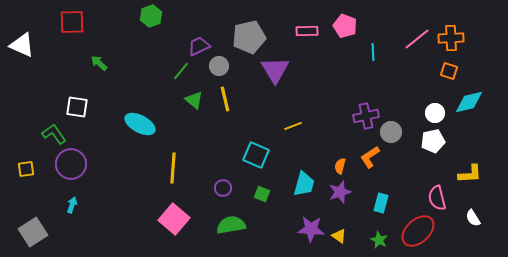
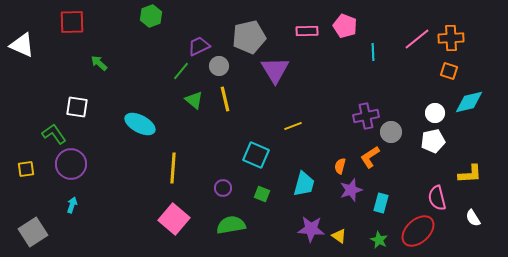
purple star at (340, 192): moved 11 px right, 2 px up
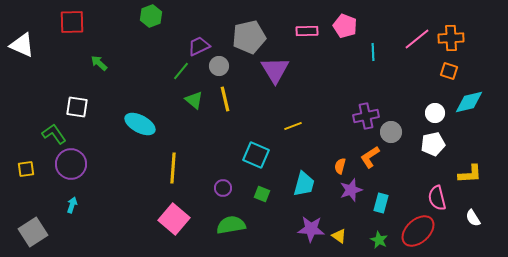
white pentagon at (433, 141): moved 3 px down
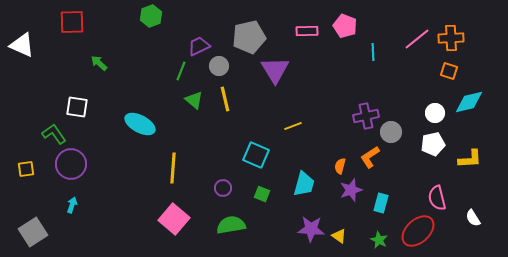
green line at (181, 71): rotated 18 degrees counterclockwise
yellow L-shape at (470, 174): moved 15 px up
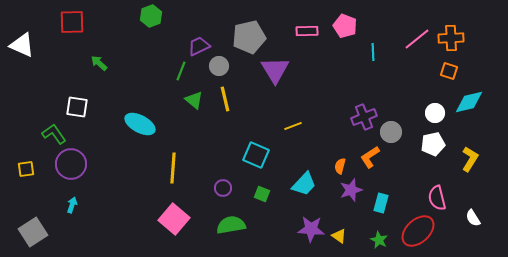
purple cross at (366, 116): moved 2 px left, 1 px down; rotated 10 degrees counterclockwise
yellow L-shape at (470, 159): rotated 55 degrees counterclockwise
cyan trapezoid at (304, 184): rotated 28 degrees clockwise
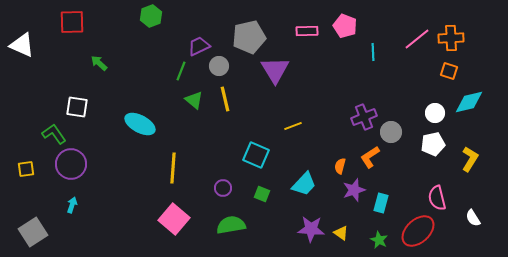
purple star at (351, 190): moved 3 px right
yellow triangle at (339, 236): moved 2 px right, 3 px up
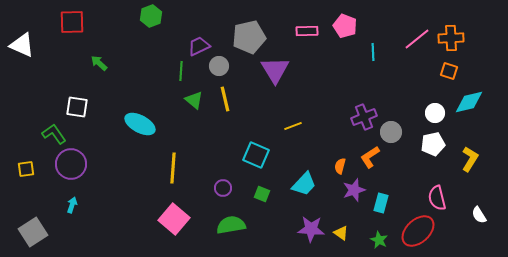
green line at (181, 71): rotated 18 degrees counterclockwise
white semicircle at (473, 218): moved 6 px right, 3 px up
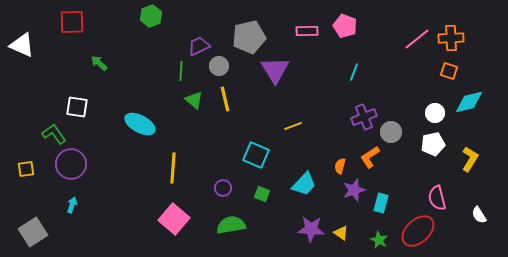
cyan line at (373, 52): moved 19 px left, 20 px down; rotated 24 degrees clockwise
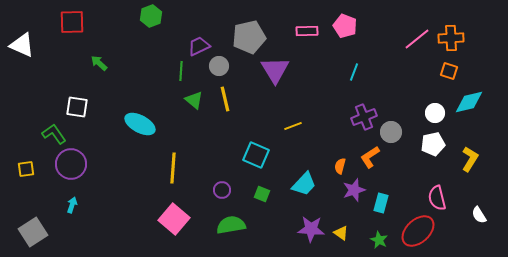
purple circle at (223, 188): moved 1 px left, 2 px down
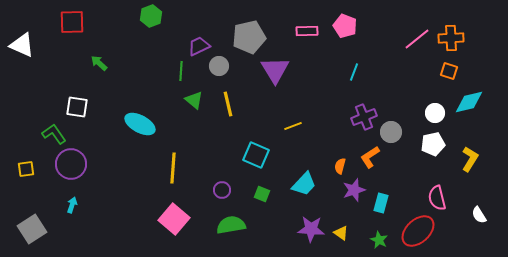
yellow line at (225, 99): moved 3 px right, 5 px down
gray square at (33, 232): moved 1 px left, 3 px up
